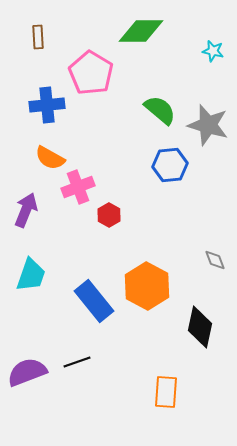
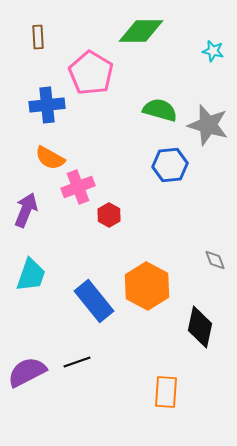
green semicircle: rotated 24 degrees counterclockwise
purple semicircle: rotated 6 degrees counterclockwise
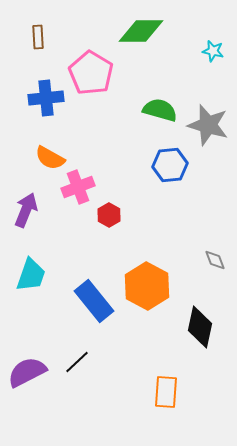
blue cross: moved 1 px left, 7 px up
black line: rotated 24 degrees counterclockwise
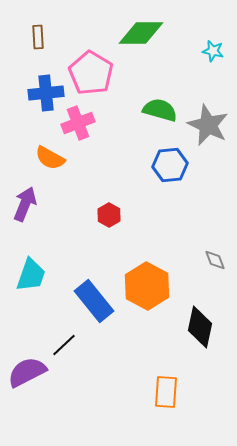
green diamond: moved 2 px down
blue cross: moved 5 px up
gray star: rotated 9 degrees clockwise
pink cross: moved 64 px up
purple arrow: moved 1 px left, 6 px up
black line: moved 13 px left, 17 px up
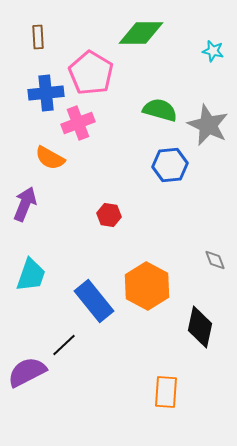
red hexagon: rotated 20 degrees counterclockwise
